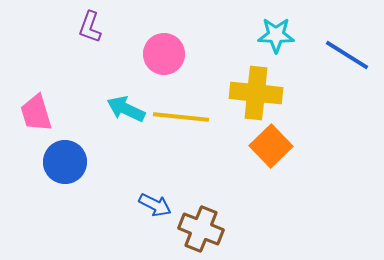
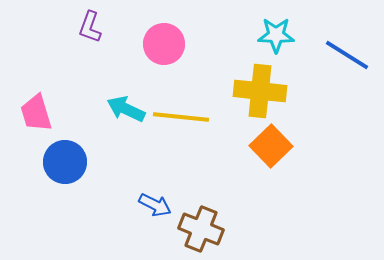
pink circle: moved 10 px up
yellow cross: moved 4 px right, 2 px up
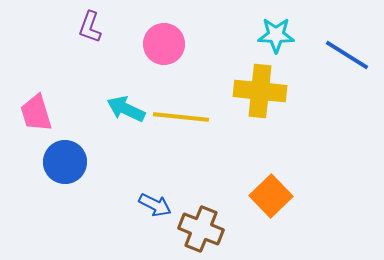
orange square: moved 50 px down
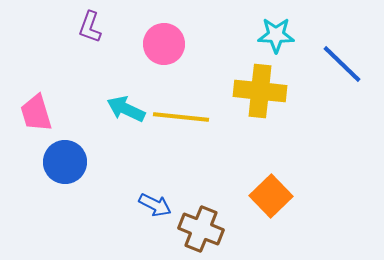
blue line: moved 5 px left, 9 px down; rotated 12 degrees clockwise
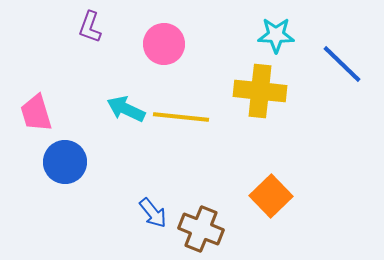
blue arrow: moved 2 px left, 8 px down; rotated 24 degrees clockwise
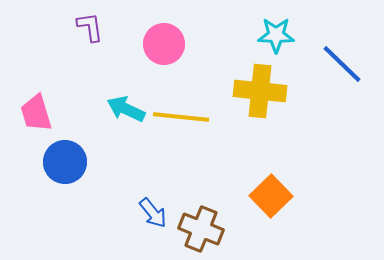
purple L-shape: rotated 152 degrees clockwise
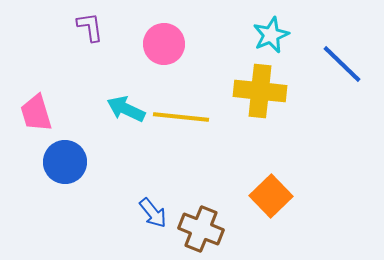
cyan star: moved 5 px left; rotated 24 degrees counterclockwise
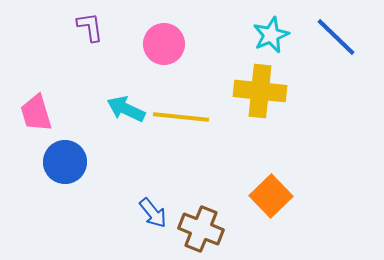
blue line: moved 6 px left, 27 px up
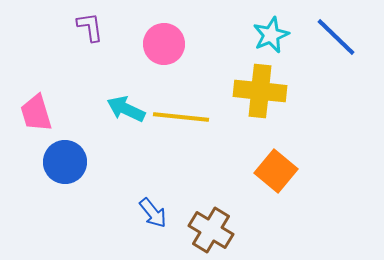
orange square: moved 5 px right, 25 px up; rotated 6 degrees counterclockwise
brown cross: moved 10 px right, 1 px down; rotated 9 degrees clockwise
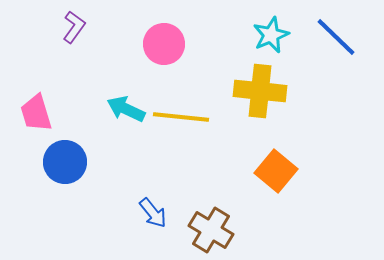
purple L-shape: moved 16 px left; rotated 44 degrees clockwise
